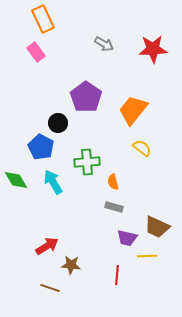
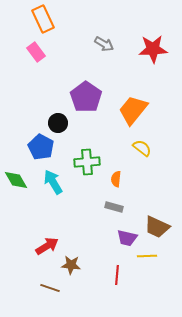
orange semicircle: moved 3 px right, 3 px up; rotated 21 degrees clockwise
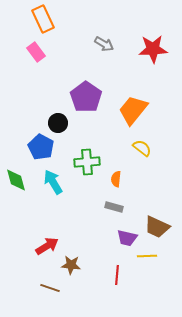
green diamond: rotated 15 degrees clockwise
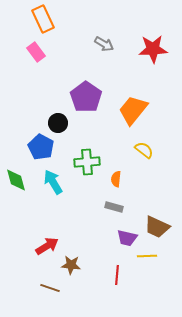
yellow semicircle: moved 2 px right, 2 px down
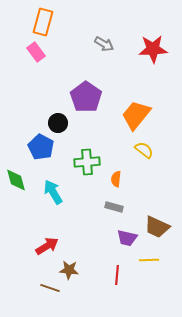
orange rectangle: moved 3 px down; rotated 40 degrees clockwise
orange trapezoid: moved 3 px right, 5 px down
cyan arrow: moved 10 px down
yellow line: moved 2 px right, 4 px down
brown star: moved 2 px left, 5 px down
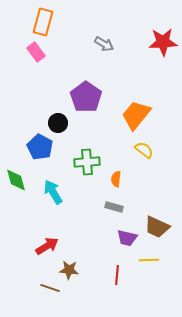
red star: moved 10 px right, 7 px up
blue pentagon: moved 1 px left
